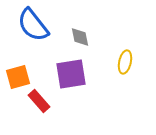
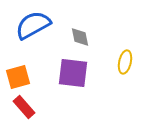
blue semicircle: rotated 99 degrees clockwise
purple square: moved 2 px right, 1 px up; rotated 16 degrees clockwise
red rectangle: moved 15 px left, 6 px down
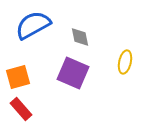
purple square: rotated 16 degrees clockwise
red rectangle: moved 3 px left, 2 px down
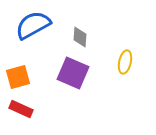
gray diamond: rotated 15 degrees clockwise
red rectangle: rotated 25 degrees counterclockwise
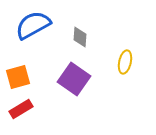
purple square: moved 1 px right, 6 px down; rotated 12 degrees clockwise
red rectangle: rotated 55 degrees counterclockwise
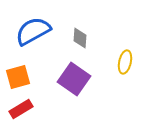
blue semicircle: moved 6 px down
gray diamond: moved 1 px down
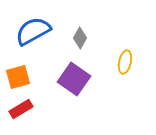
gray diamond: rotated 25 degrees clockwise
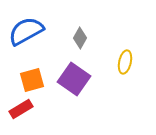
blue semicircle: moved 7 px left
orange square: moved 14 px right, 3 px down
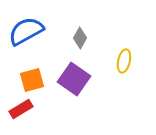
yellow ellipse: moved 1 px left, 1 px up
